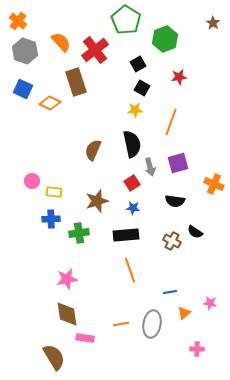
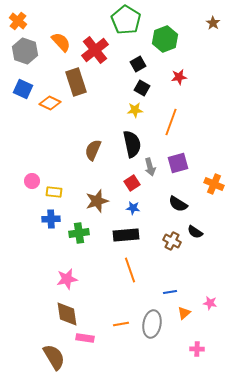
black semicircle at (175, 201): moved 3 px right, 3 px down; rotated 24 degrees clockwise
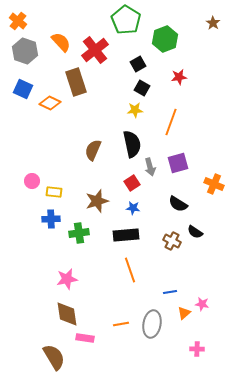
pink star at (210, 303): moved 8 px left, 1 px down
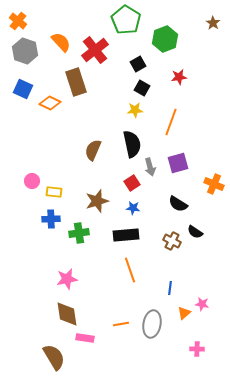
blue line at (170, 292): moved 4 px up; rotated 72 degrees counterclockwise
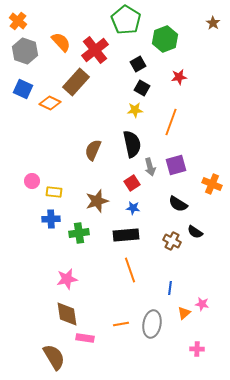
brown rectangle at (76, 82): rotated 60 degrees clockwise
purple square at (178, 163): moved 2 px left, 2 px down
orange cross at (214, 184): moved 2 px left
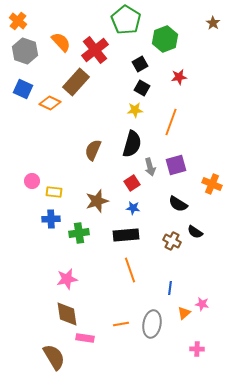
black square at (138, 64): moved 2 px right
black semicircle at (132, 144): rotated 28 degrees clockwise
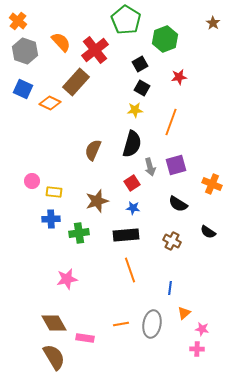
black semicircle at (195, 232): moved 13 px right
pink star at (202, 304): moved 25 px down
brown diamond at (67, 314): moved 13 px left, 9 px down; rotated 20 degrees counterclockwise
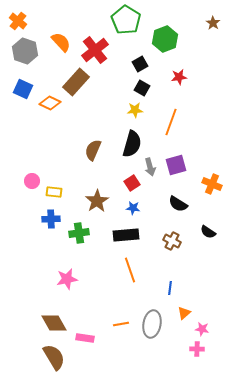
brown star at (97, 201): rotated 15 degrees counterclockwise
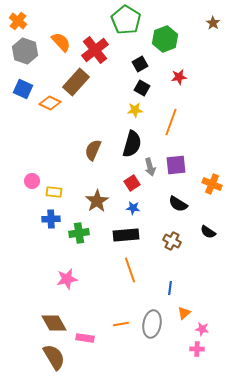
purple square at (176, 165): rotated 10 degrees clockwise
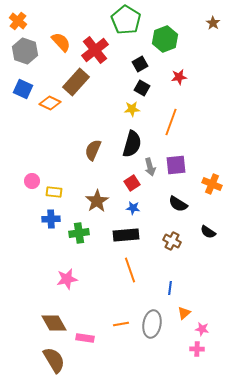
yellow star at (135, 110): moved 3 px left, 1 px up
brown semicircle at (54, 357): moved 3 px down
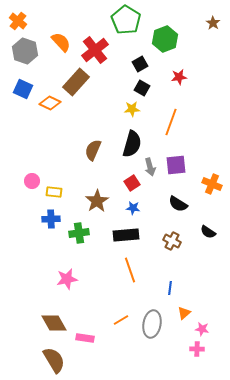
orange line at (121, 324): moved 4 px up; rotated 21 degrees counterclockwise
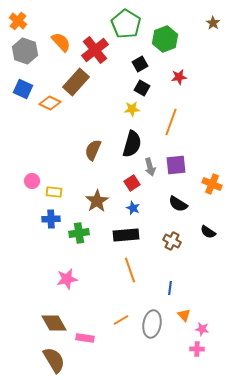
green pentagon at (126, 20): moved 4 px down
blue star at (133, 208): rotated 16 degrees clockwise
orange triangle at (184, 313): moved 2 px down; rotated 32 degrees counterclockwise
